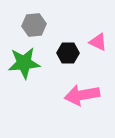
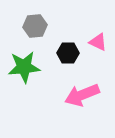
gray hexagon: moved 1 px right, 1 px down
green star: moved 4 px down
pink arrow: rotated 12 degrees counterclockwise
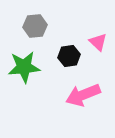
pink triangle: rotated 18 degrees clockwise
black hexagon: moved 1 px right, 3 px down; rotated 10 degrees counterclockwise
pink arrow: moved 1 px right
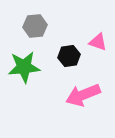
pink triangle: rotated 24 degrees counterclockwise
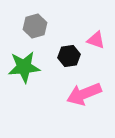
gray hexagon: rotated 10 degrees counterclockwise
pink triangle: moved 2 px left, 2 px up
pink arrow: moved 1 px right, 1 px up
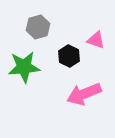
gray hexagon: moved 3 px right, 1 px down
black hexagon: rotated 25 degrees counterclockwise
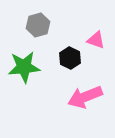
gray hexagon: moved 2 px up
black hexagon: moved 1 px right, 2 px down
pink arrow: moved 1 px right, 3 px down
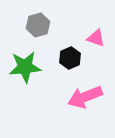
pink triangle: moved 2 px up
black hexagon: rotated 10 degrees clockwise
green star: moved 1 px right
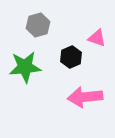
pink triangle: moved 1 px right
black hexagon: moved 1 px right, 1 px up
pink arrow: rotated 16 degrees clockwise
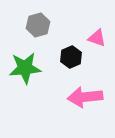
green star: moved 1 px down
